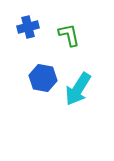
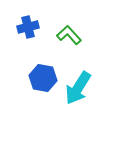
green L-shape: rotated 30 degrees counterclockwise
cyan arrow: moved 1 px up
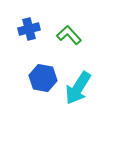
blue cross: moved 1 px right, 2 px down
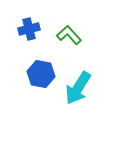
blue hexagon: moved 2 px left, 4 px up
